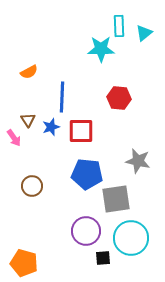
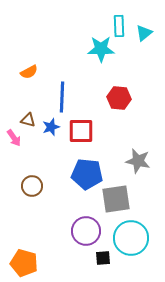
brown triangle: rotated 42 degrees counterclockwise
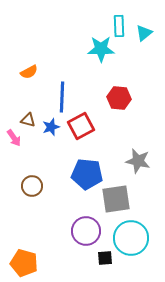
red square: moved 5 px up; rotated 28 degrees counterclockwise
black square: moved 2 px right
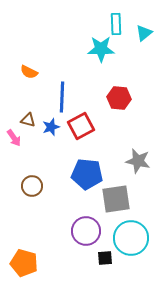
cyan rectangle: moved 3 px left, 2 px up
orange semicircle: rotated 54 degrees clockwise
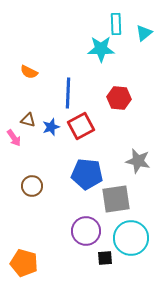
blue line: moved 6 px right, 4 px up
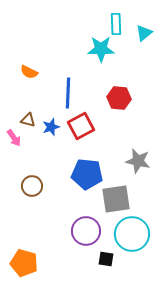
cyan circle: moved 1 px right, 4 px up
black square: moved 1 px right, 1 px down; rotated 14 degrees clockwise
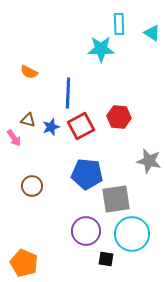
cyan rectangle: moved 3 px right
cyan triangle: moved 8 px right; rotated 48 degrees counterclockwise
red hexagon: moved 19 px down
gray star: moved 11 px right
orange pentagon: rotated 8 degrees clockwise
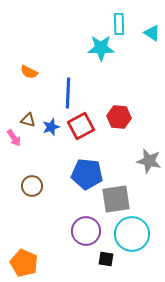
cyan star: moved 1 px up
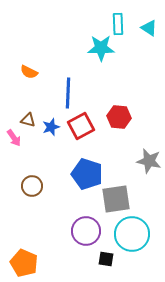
cyan rectangle: moved 1 px left
cyan triangle: moved 3 px left, 5 px up
blue pentagon: rotated 12 degrees clockwise
